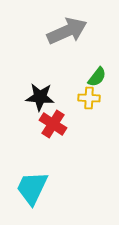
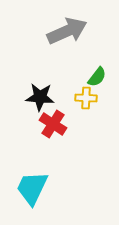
yellow cross: moved 3 px left
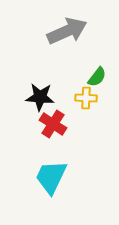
cyan trapezoid: moved 19 px right, 11 px up
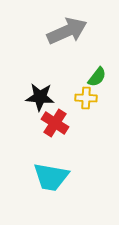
red cross: moved 2 px right, 1 px up
cyan trapezoid: rotated 105 degrees counterclockwise
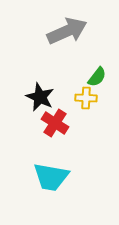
black star: rotated 20 degrees clockwise
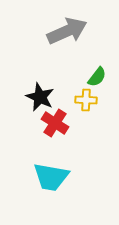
yellow cross: moved 2 px down
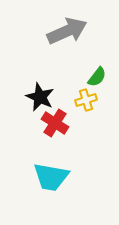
yellow cross: rotated 20 degrees counterclockwise
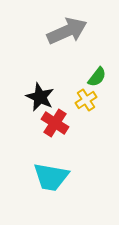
yellow cross: rotated 15 degrees counterclockwise
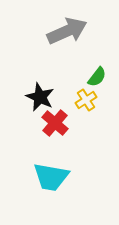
red cross: rotated 8 degrees clockwise
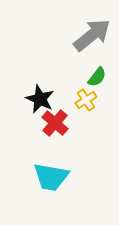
gray arrow: moved 25 px right, 4 px down; rotated 15 degrees counterclockwise
black star: moved 2 px down
